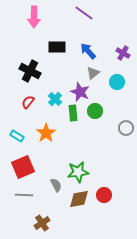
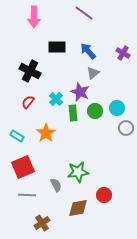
cyan circle: moved 26 px down
cyan cross: moved 1 px right
gray line: moved 3 px right
brown diamond: moved 1 px left, 9 px down
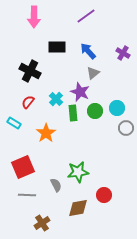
purple line: moved 2 px right, 3 px down; rotated 72 degrees counterclockwise
cyan rectangle: moved 3 px left, 13 px up
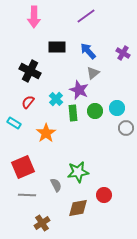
purple star: moved 1 px left, 2 px up
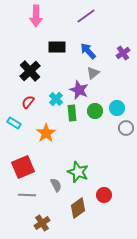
pink arrow: moved 2 px right, 1 px up
purple cross: rotated 24 degrees clockwise
black cross: rotated 20 degrees clockwise
green rectangle: moved 1 px left
green star: rotated 30 degrees clockwise
brown diamond: rotated 25 degrees counterclockwise
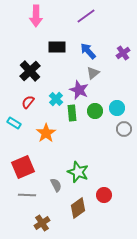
gray circle: moved 2 px left, 1 px down
